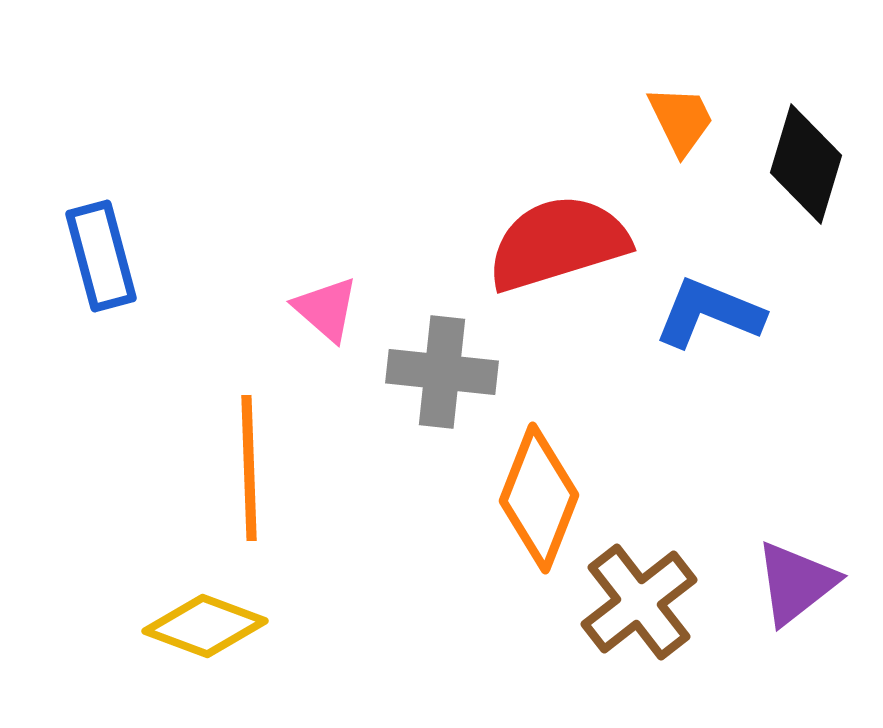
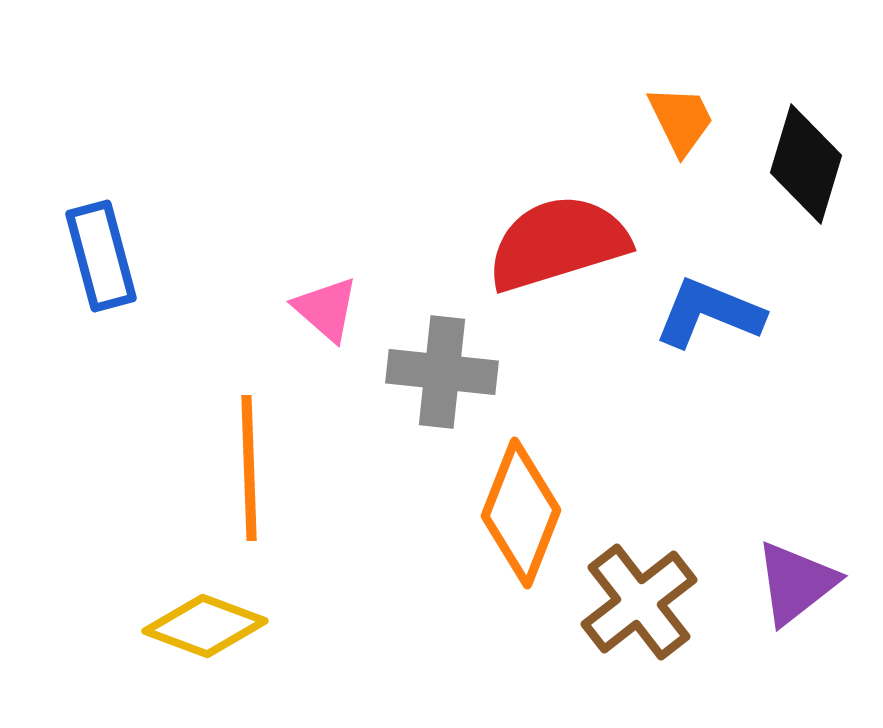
orange diamond: moved 18 px left, 15 px down
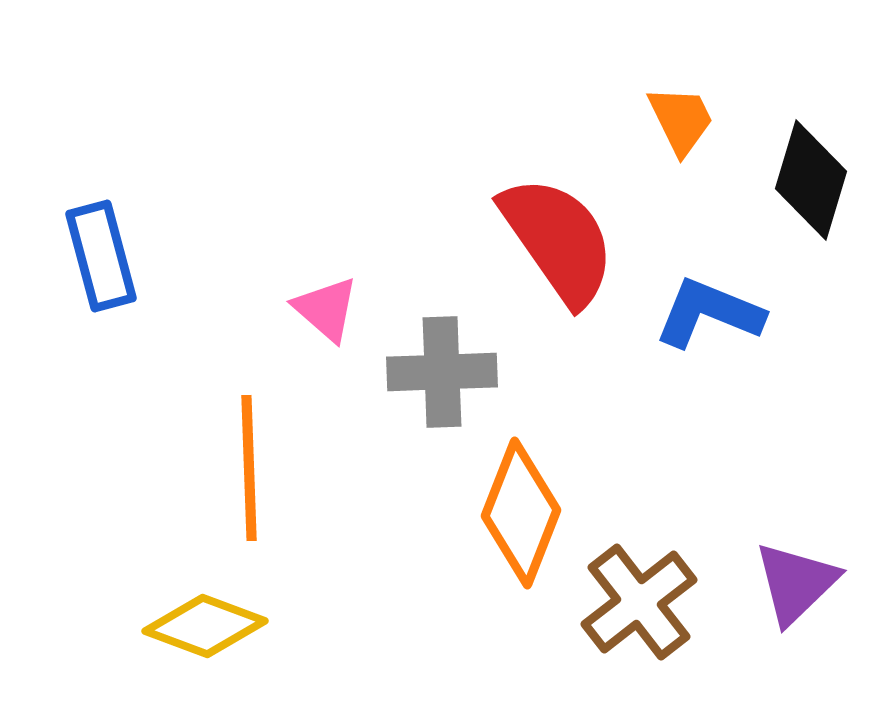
black diamond: moved 5 px right, 16 px down
red semicircle: moved 3 px up; rotated 72 degrees clockwise
gray cross: rotated 8 degrees counterclockwise
purple triangle: rotated 6 degrees counterclockwise
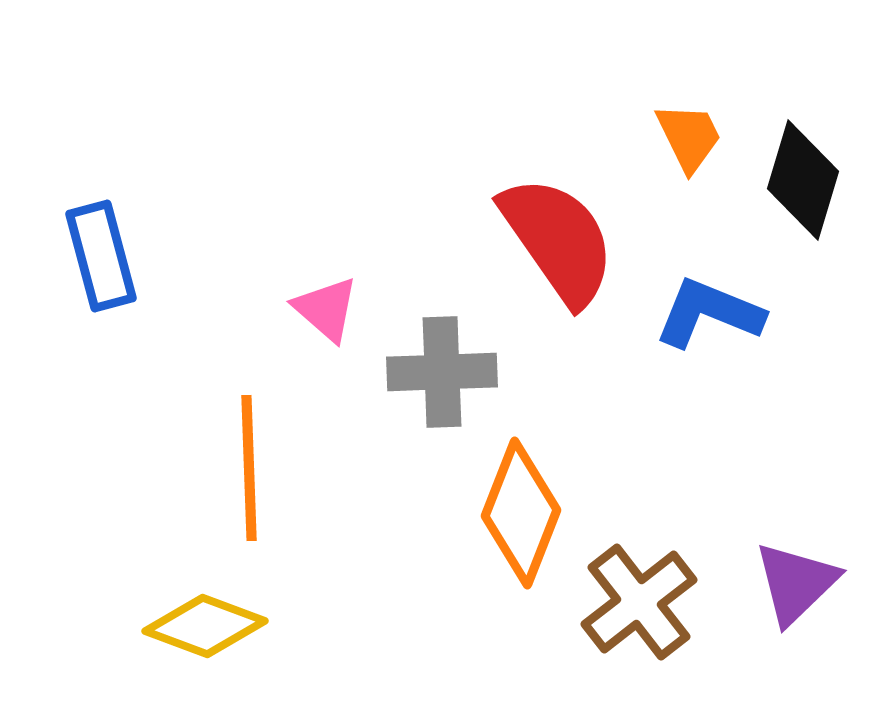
orange trapezoid: moved 8 px right, 17 px down
black diamond: moved 8 px left
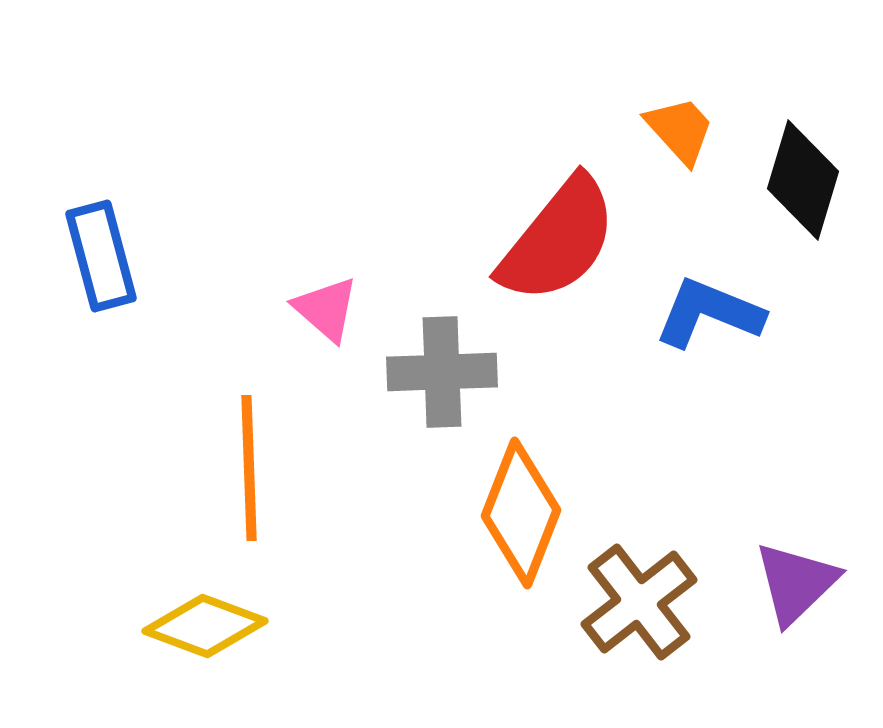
orange trapezoid: moved 9 px left, 7 px up; rotated 16 degrees counterclockwise
red semicircle: rotated 74 degrees clockwise
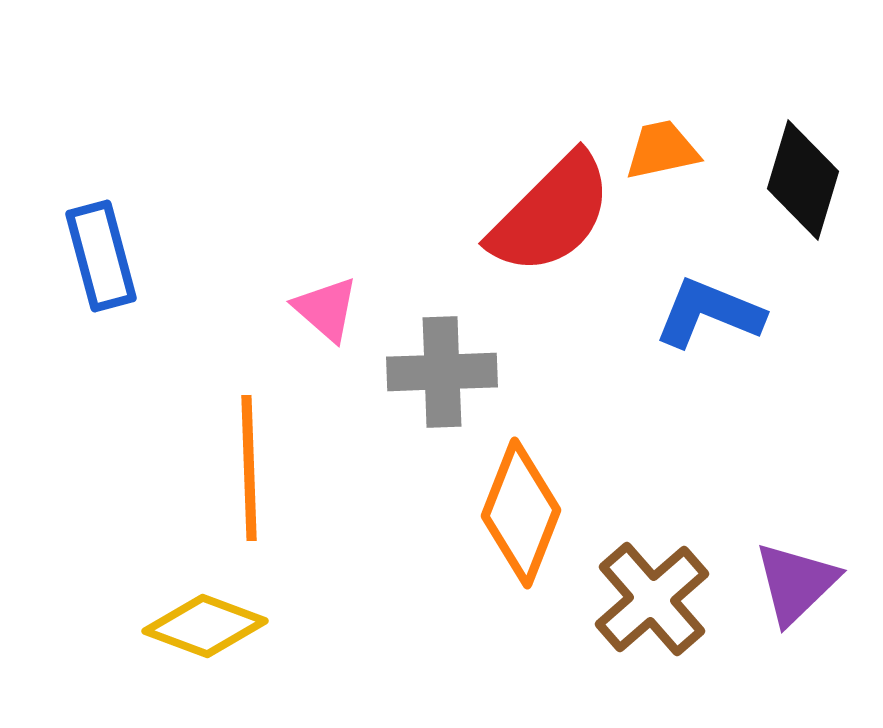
orange trapezoid: moved 18 px left, 20 px down; rotated 60 degrees counterclockwise
red semicircle: moved 7 px left, 26 px up; rotated 6 degrees clockwise
brown cross: moved 13 px right, 3 px up; rotated 3 degrees counterclockwise
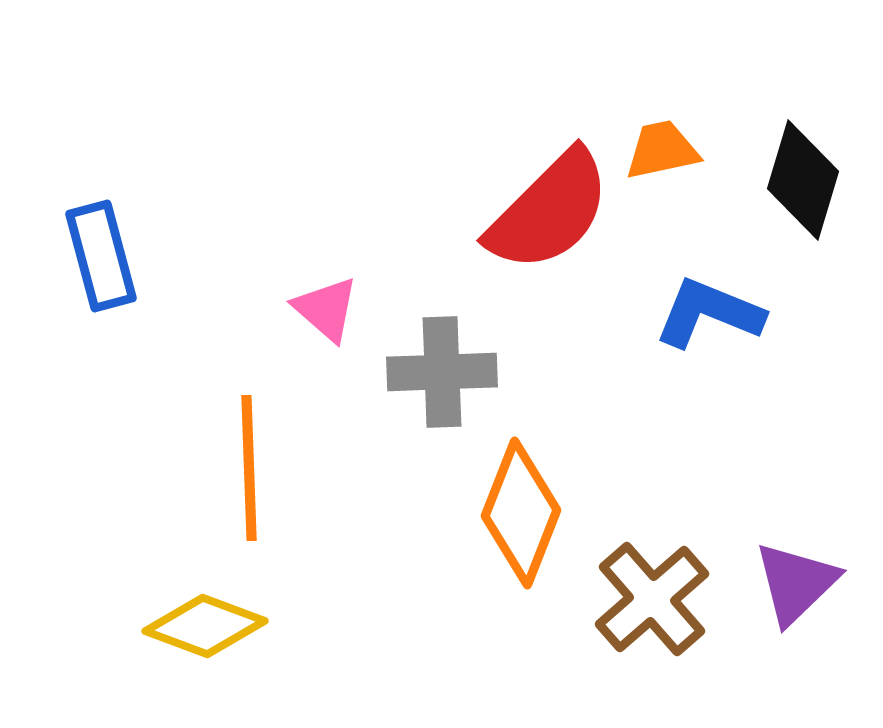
red semicircle: moved 2 px left, 3 px up
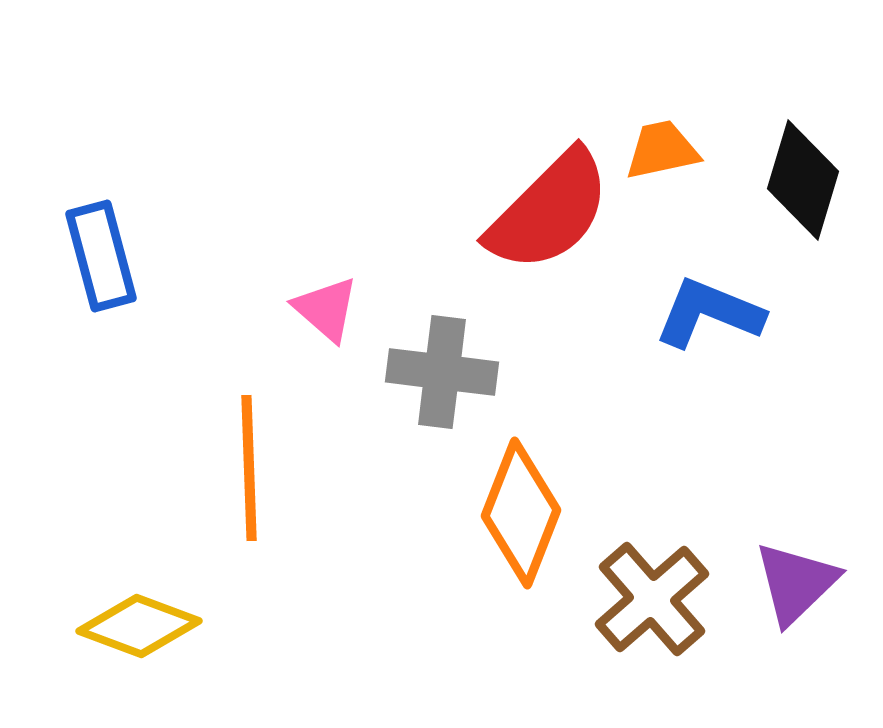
gray cross: rotated 9 degrees clockwise
yellow diamond: moved 66 px left
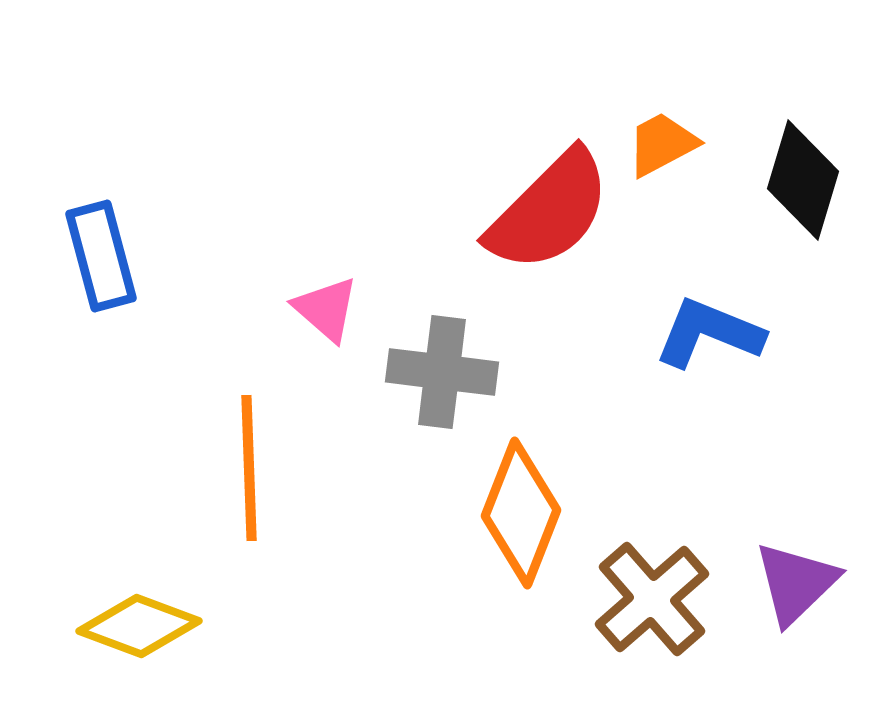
orange trapezoid: moved 6 px up; rotated 16 degrees counterclockwise
blue L-shape: moved 20 px down
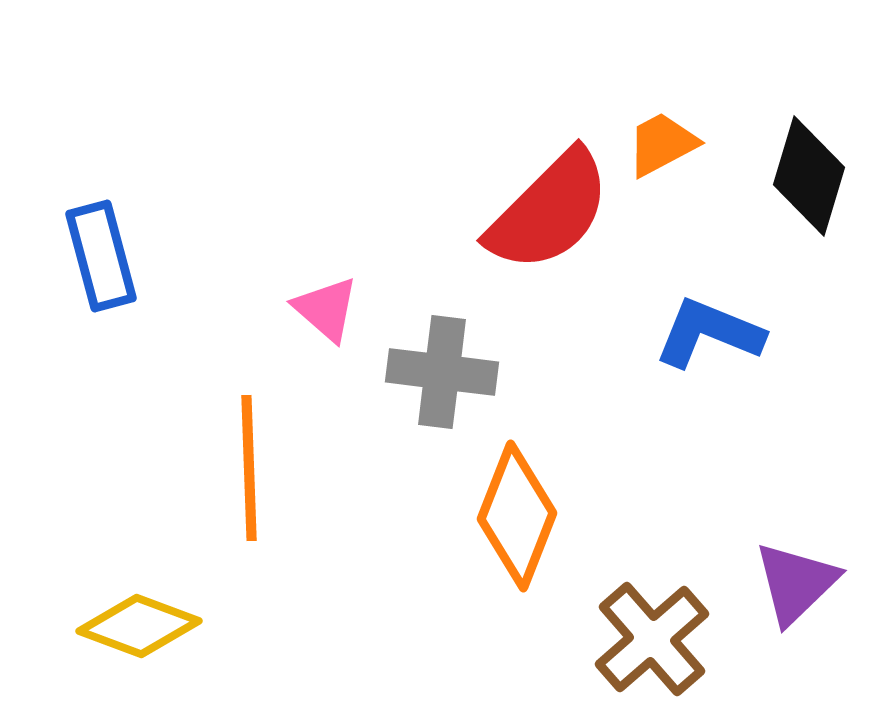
black diamond: moved 6 px right, 4 px up
orange diamond: moved 4 px left, 3 px down
brown cross: moved 40 px down
